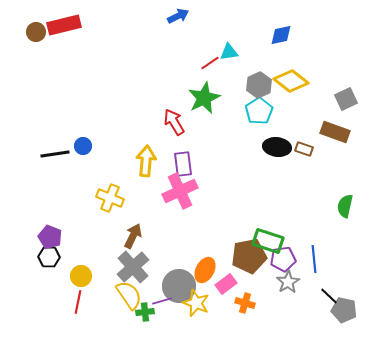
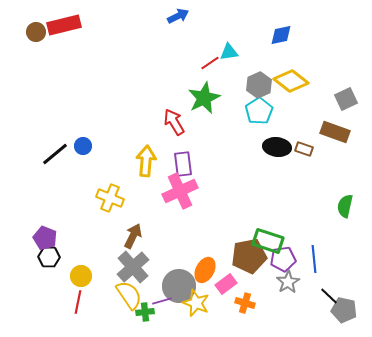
black line at (55, 154): rotated 32 degrees counterclockwise
purple pentagon at (50, 237): moved 5 px left, 1 px down
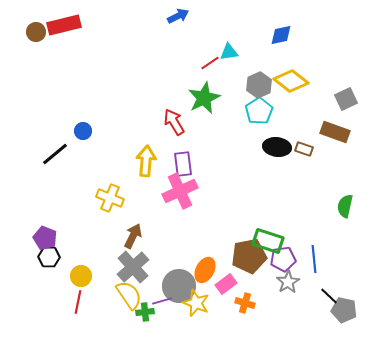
blue circle at (83, 146): moved 15 px up
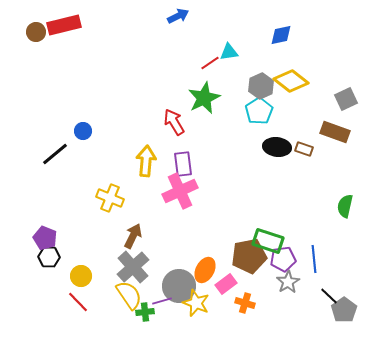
gray hexagon at (259, 85): moved 2 px right, 1 px down
red line at (78, 302): rotated 55 degrees counterclockwise
gray pentagon at (344, 310): rotated 25 degrees clockwise
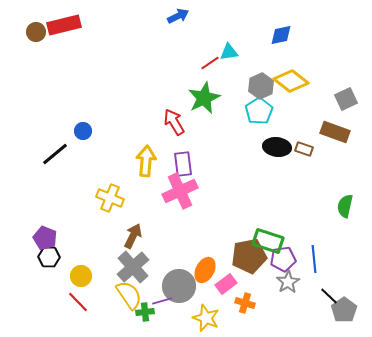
yellow star at (196, 303): moved 10 px right, 15 px down
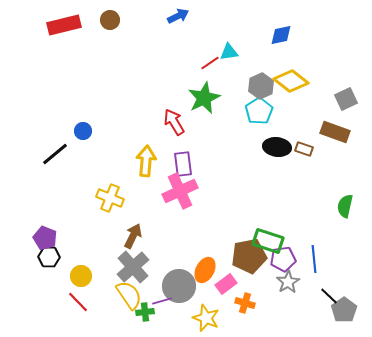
brown circle at (36, 32): moved 74 px right, 12 px up
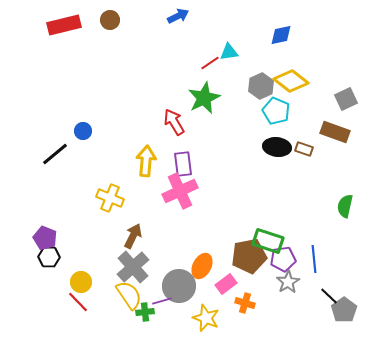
cyan pentagon at (259, 111): moved 17 px right; rotated 16 degrees counterclockwise
orange ellipse at (205, 270): moved 3 px left, 4 px up
yellow circle at (81, 276): moved 6 px down
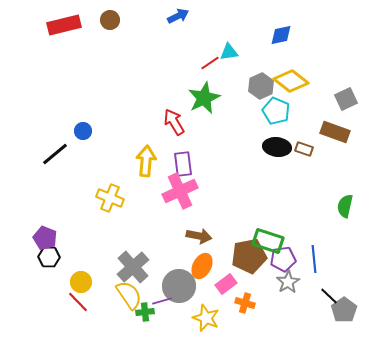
brown arrow at (133, 236): moved 66 px right; rotated 75 degrees clockwise
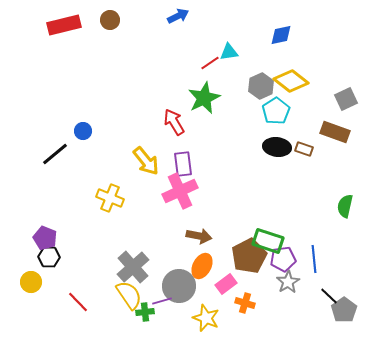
cyan pentagon at (276, 111): rotated 16 degrees clockwise
yellow arrow at (146, 161): rotated 136 degrees clockwise
brown pentagon at (249, 256): rotated 16 degrees counterclockwise
yellow circle at (81, 282): moved 50 px left
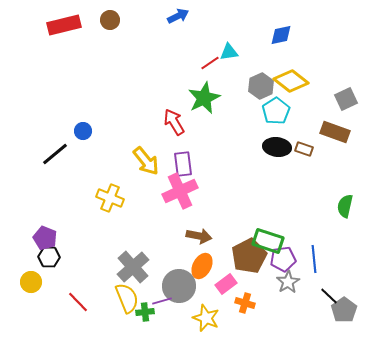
yellow semicircle at (129, 295): moved 2 px left, 3 px down; rotated 12 degrees clockwise
